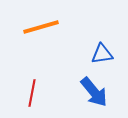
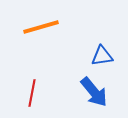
blue triangle: moved 2 px down
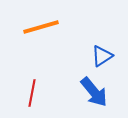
blue triangle: rotated 25 degrees counterclockwise
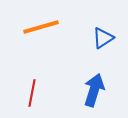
blue triangle: moved 1 px right, 18 px up
blue arrow: moved 2 px up; rotated 124 degrees counterclockwise
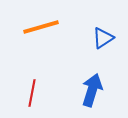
blue arrow: moved 2 px left
